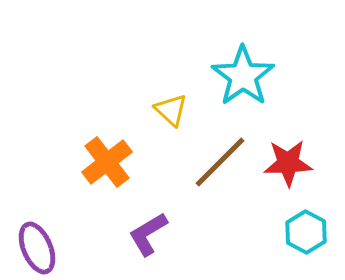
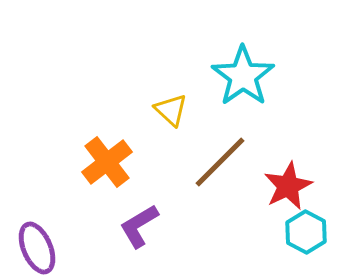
red star: moved 23 px down; rotated 24 degrees counterclockwise
purple L-shape: moved 9 px left, 8 px up
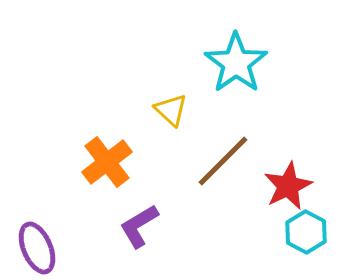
cyan star: moved 7 px left, 13 px up
brown line: moved 3 px right, 1 px up
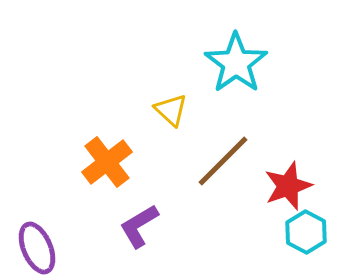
red star: rotated 6 degrees clockwise
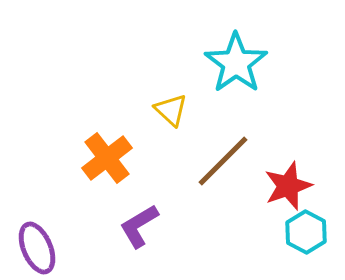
orange cross: moved 4 px up
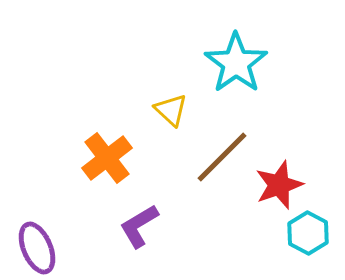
brown line: moved 1 px left, 4 px up
red star: moved 9 px left, 1 px up
cyan hexagon: moved 2 px right, 1 px down
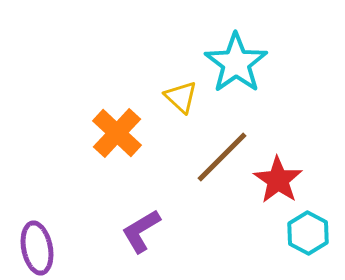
yellow triangle: moved 10 px right, 13 px up
orange cross: moved 10 px right, 25 px up; rotated 9 degrees counterclockwise
red star: moved 1 px left, 5 px up; rotated 18 degrees counterclockwise
purple L-shape: moved 2 px right, 5 px down
purple ellipse: rotated 12 degrees clockwise
